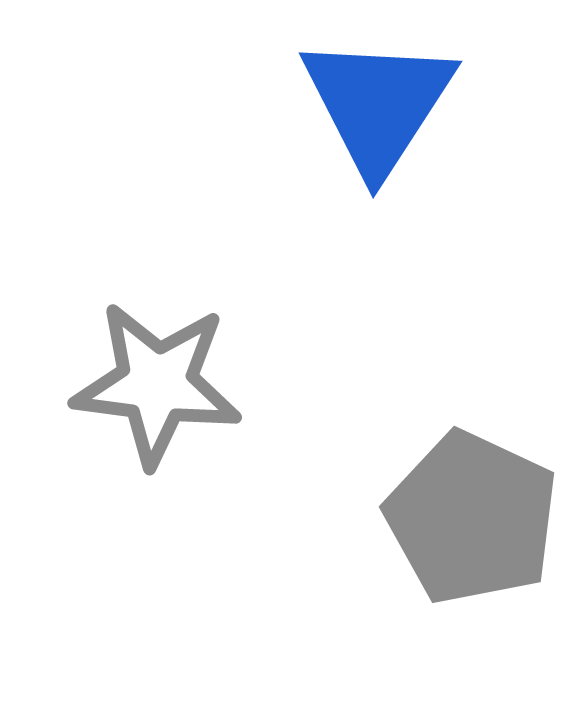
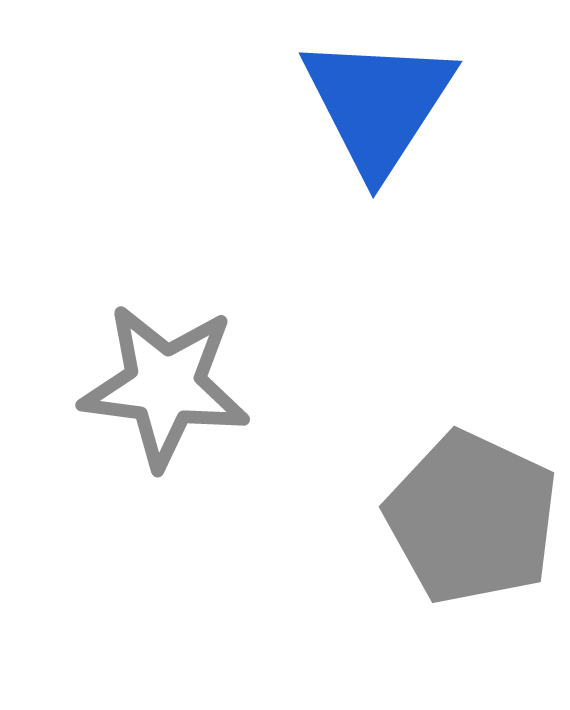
gray star: moved 8 px right, 2 px down
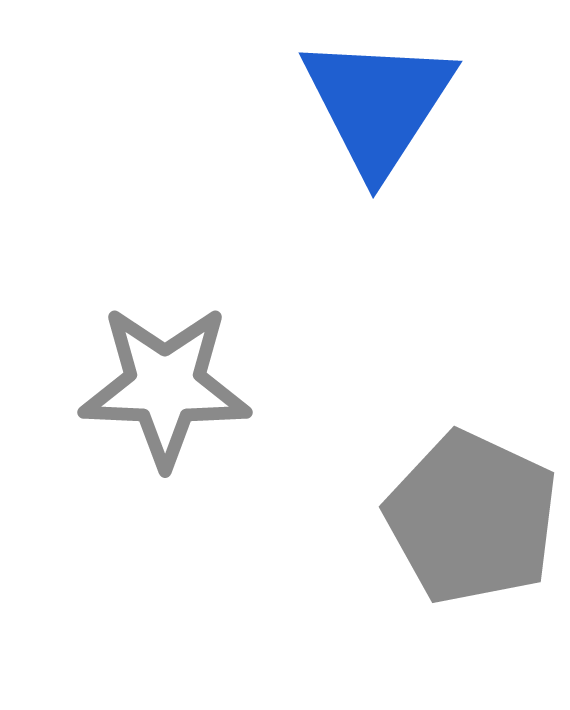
gray star: rotated 5 degrees counterclockwise
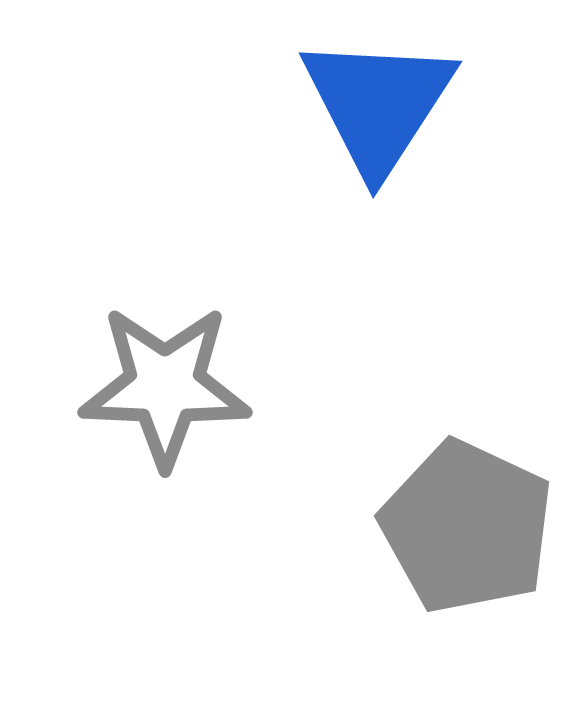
gray pentagon: moved 5 px left, 9 px down
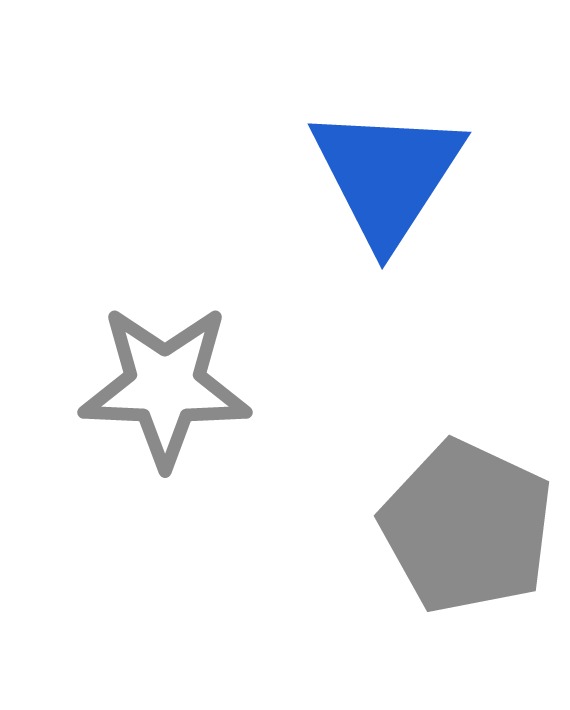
blue triangle: moved 9 px right, 71 px down
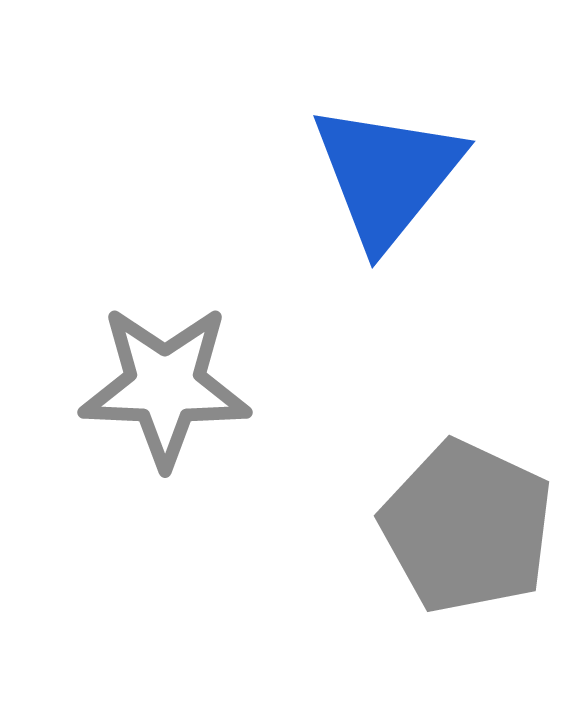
blue triangle: rotated 6 degrees clockwise
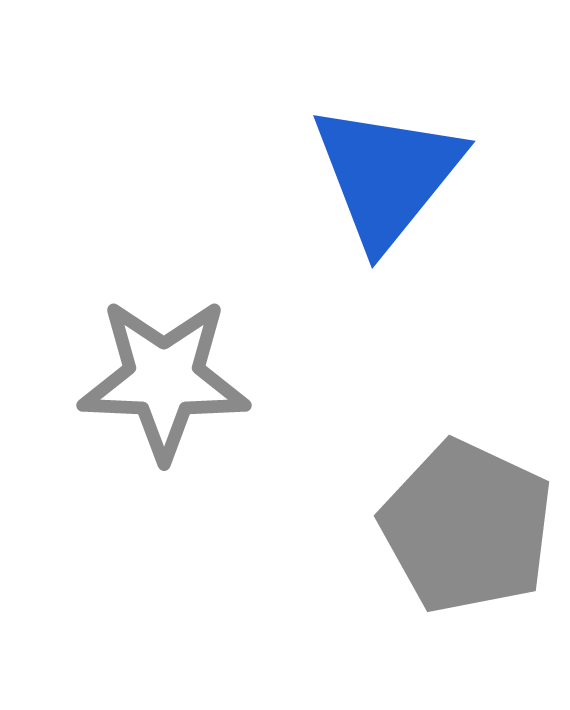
gray star: moved 1 px left, 7 px up
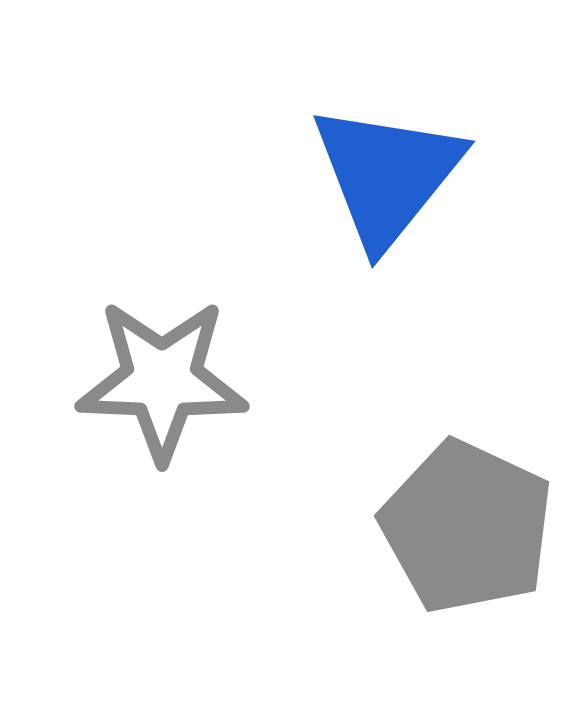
gray star: moved 2 px left, 1 px down
